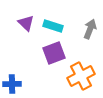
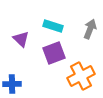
purple triangle: moved 5 px left, 16 px down
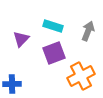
gray arrow: moved 2 px left, 2 px down
purple triangle: rotated 30 degrees clockwise
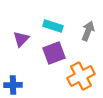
blue cross: moved 1 px right, 1 px down
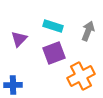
purple triangle: moved 2 px left
